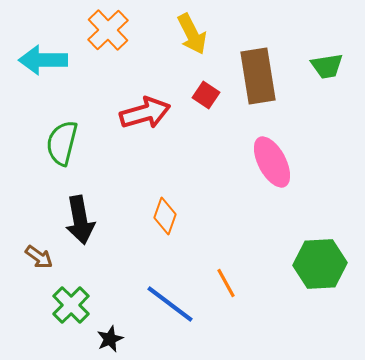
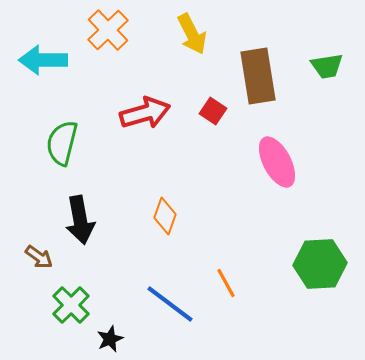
red square: moved 7 px right, 16 px down
pink ellipse: moved 5 px right
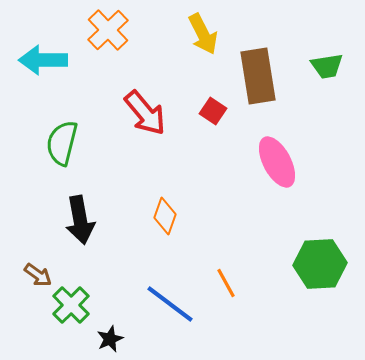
yellow arrow: moved 11 px right
red arrow: rotated 66 degrees clockwise
brown arrow: moved 1 px left, 18 px down
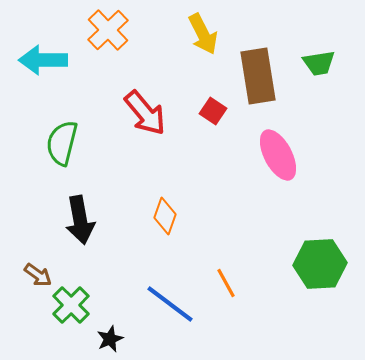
green trapezoid: moved 8 px left, 3 px up
pink ellipse: moved 1 px right, 7 px up
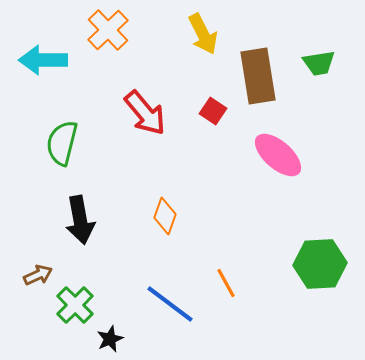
pink ellipse: rotated 21 degrees counterclockwise
brown arrow: rotated 60 degrees counterclockwise
green cross: moved 4 px right
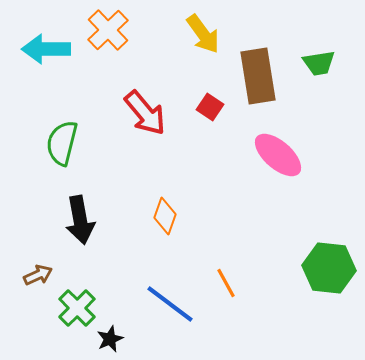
yellow arrow: rotated 9 degrees counterclockwise
cyan arrow: moved 3 px right, 11 px up
red square: moved 3 px left, 4 px up
green hexagon: moved 9 px right, 4 px down; rotated 9 degrees clockwise
green cross: moved 2 px right, 3 px down
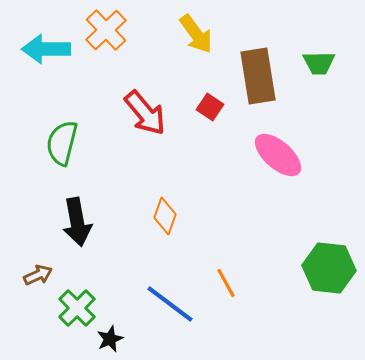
orange cross: moved 2 px left
yellow arrow: moved 7 px left
green trapezoid: rotated 8 degrees clockwise
black arrow: moved 3 px left, 2 px down
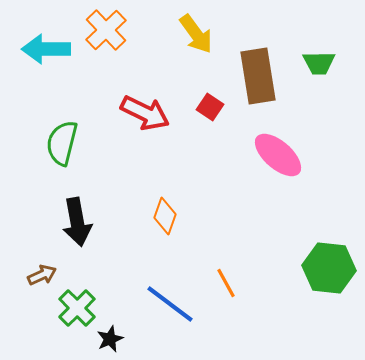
red arrow: rotated 24 degrees counterclockwise
brown arrow: moved 4 px right
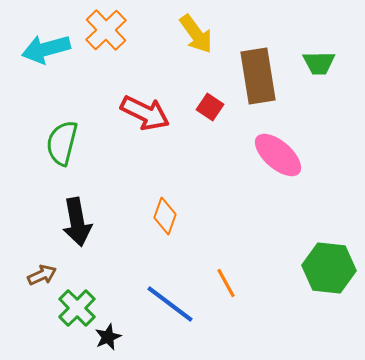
cyan arrow: rotated 15 degrees counterclockwise
black star: moved 2 px left, 2 px up
